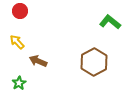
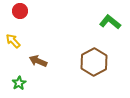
yellow arrow: moved 4 px left, 1 px up
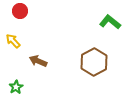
green star: moved 3 px left, 4 px down
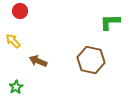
green L-shape: rotated 40 degrees counterclockwise
brown hexagon: moved 3 px left, 2 px up; rotated 20 degrees counterclockwise
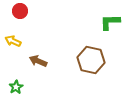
yellow arrow: rotated 21 degrees counterclockwise
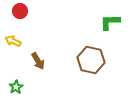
brown arrow: rotated 144 degrees counterclockwise
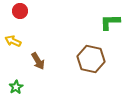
brown hexagon: moved 1 px up
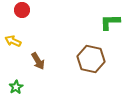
red circle: moved 2 px right, 1 px up
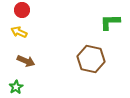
yellow arrow: moved 6 px right, 9 px up
brown arrow: moved 12 px left; rotated 36 degrees counterclockwise
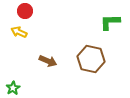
red circle: moved 3 px right, 1 px down
brown arrow: moved 22 px right
green star: moved 3 px left, 1 px down
